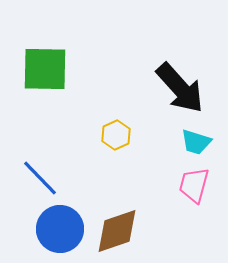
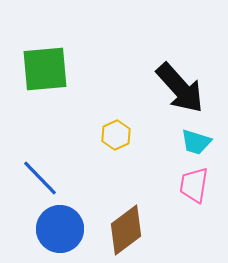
green square: rotated 6 degrees counterclockwise
pink trapezoid: rotated 6 degrees counterclockwise
brown diamond: moved 9 px right, 1 px up; rotated 18 degrees counterclockwise
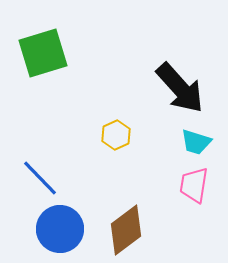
green square: moved 2 px left, 16 px up; rotated 12 degrees counterclockwise
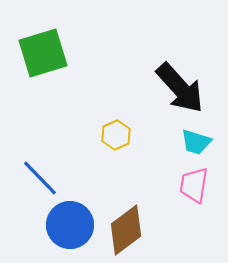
blue circle: moved 10 px right, 4 px up
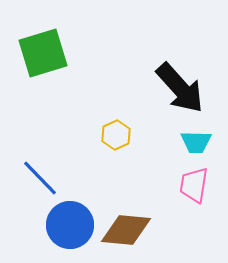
cyan trapezoid: rotated 16 degrees counterclockwise
brown diamond: rotated 42 degrees clockwise
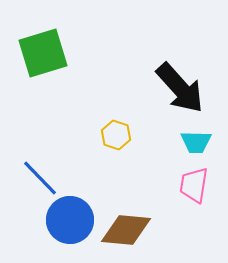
yellow hexagon: rotated 16 degrees counterclockwise
blue circle: moved 5 px up
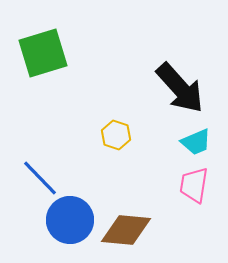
cyan trapezoid: rotated 24 degrees counterclockwise
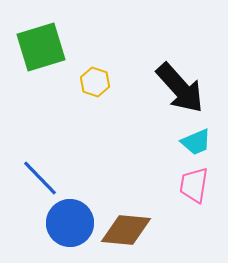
green square: moved 2 px left, 6 px up
yellow hexagon: moved 21 px left, 53 px up
blue circle: moved 3 px down
